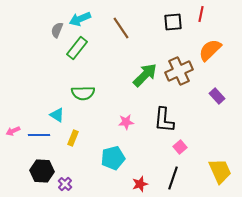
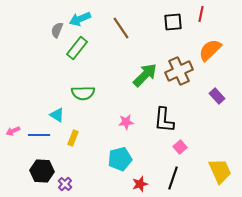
cyan pentagon: moved 7 px right, 1 px down
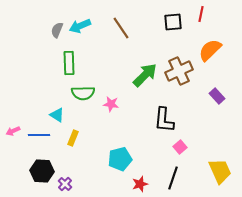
cyan arrow: moved 7 px down
green rectangle: moved 8 px left, 15 px down; rotated 40 degrees counterclockwise
pink star: moved 15 px left, 18 px up; rotated 14 degrees clockwise
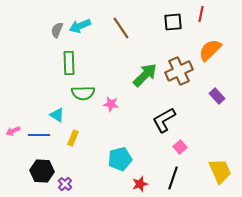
black L-shape: rotated 56 degrees clockwise
